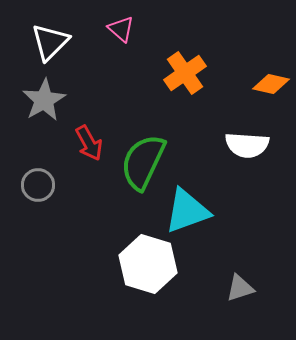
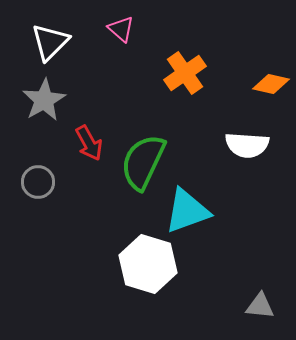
gray circle: moved 3 px up
gray triangle: moved 20 px right, 18 px down; rotated 24 degrees clockwise
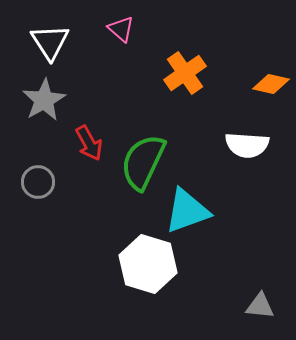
white triangle: rotated 18 degrees counterclockwise
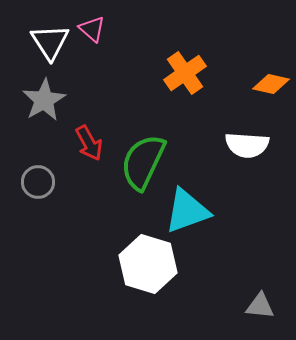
pink triangle: moved 29 px left
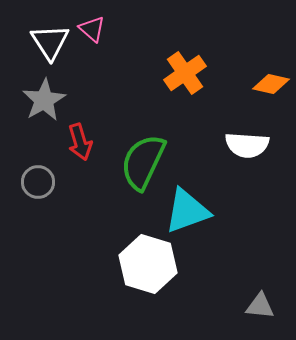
red arrow: moved 9 px left, 1 px up; rotated 12 degrees clockwise
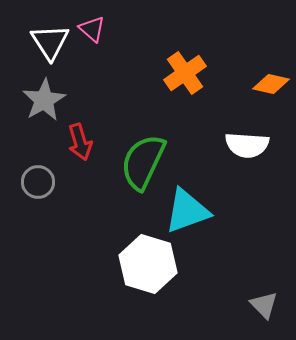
gray triangle: moved 4 px right, 1 px up; rotated 40 degrees clockwise
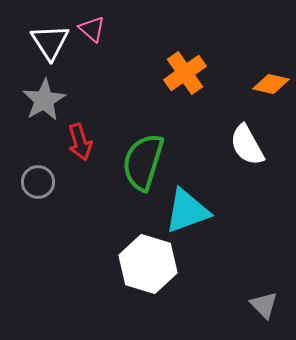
white semicircle: rotated 57 degrees clockwise
green semicircle: rotated 8 degrees counterclockwise
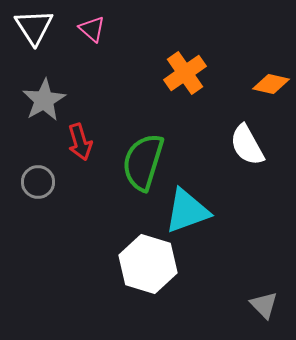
white triangle: moved 16 px left, 15 px up
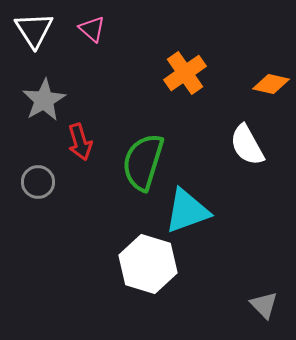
white triangle: moved 3 px down
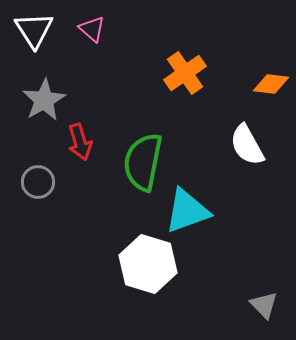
orange diamond: rotated 6 degrees counterclockwise
green semicircle: rotated 6 degrees counterclockwise
